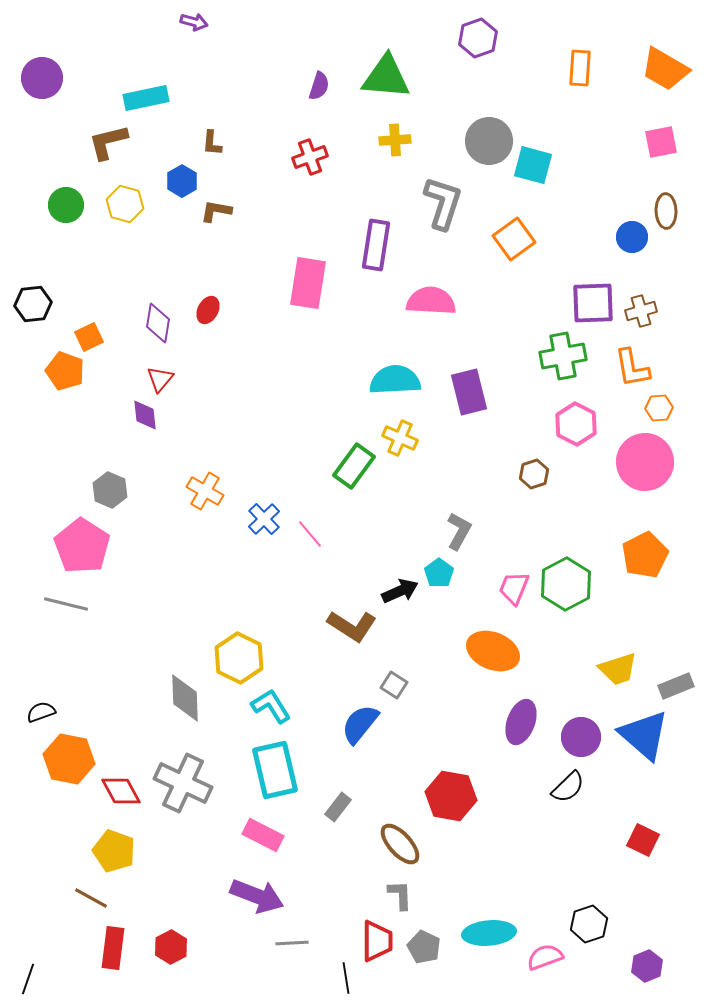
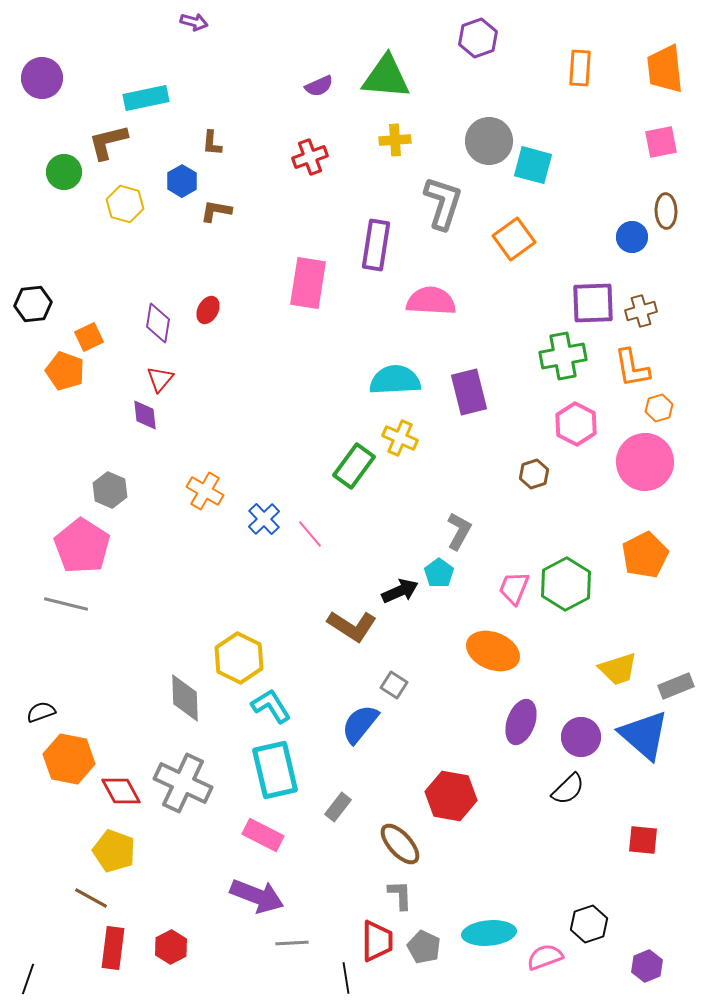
orange trapezoid at (665, 69): rotated 54 degrees clockwise
purple semicircle at (319, 86): rotated 48 degrees clockwise
green circle at (66, 205): moved 2 px left, 33 px up
orange hexagon at (659, 408): rotated 12 degrees counterclockwise
black semicircle at (568, 787): moved 2 px down
red square at (643, 840): rotated 20 degrees counterclockwise
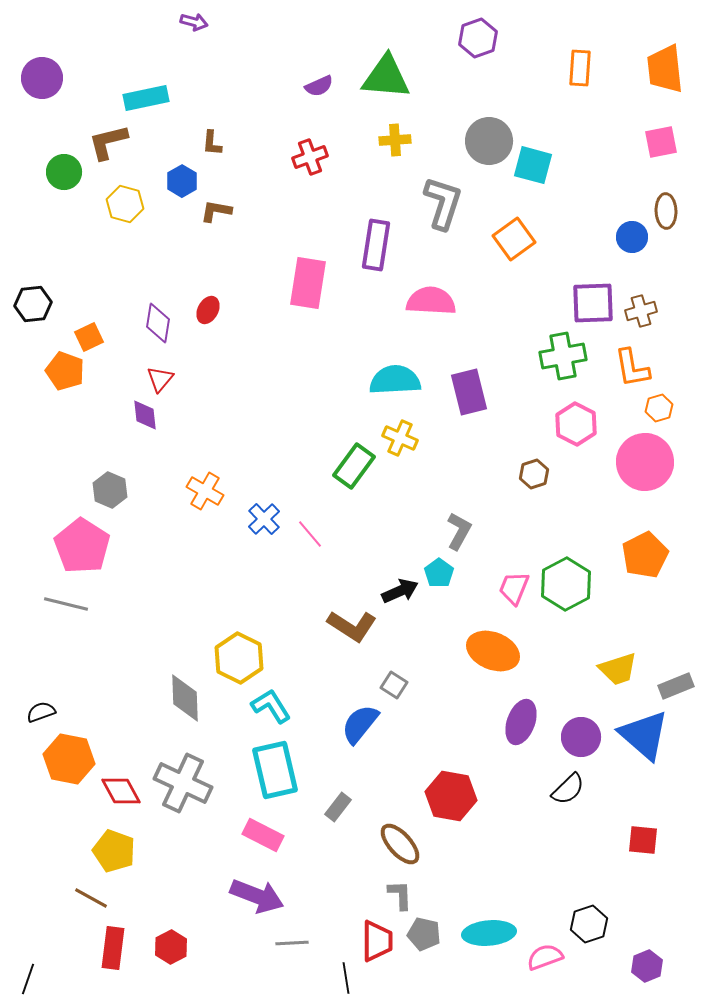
gray pentagon at (424, 947): moved 13 px up; rotated 12 degrees counterclockwise
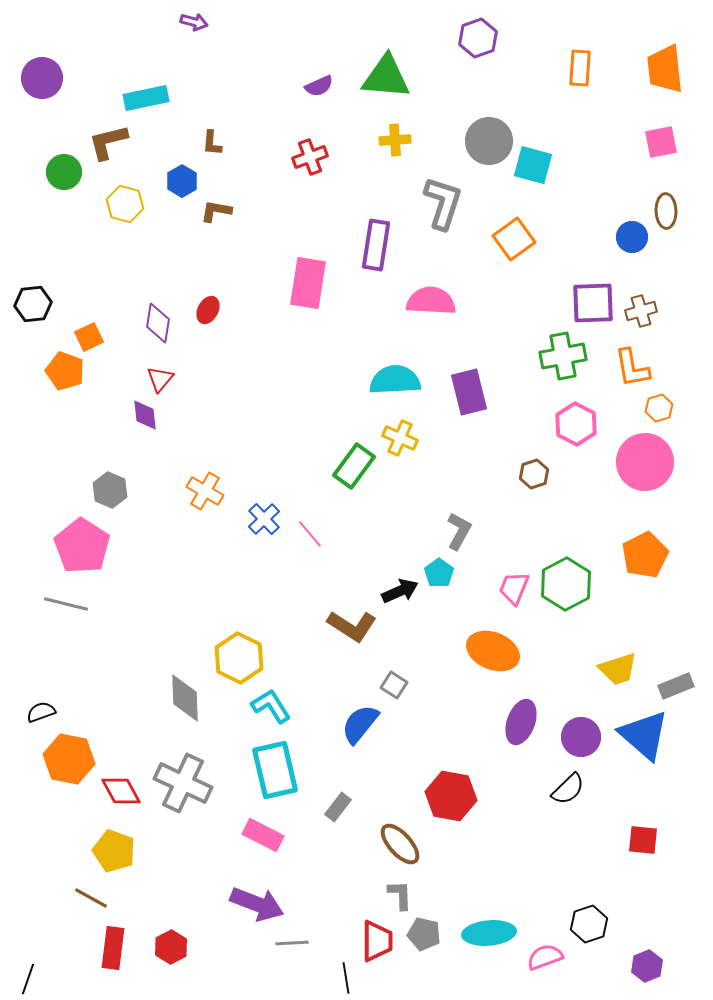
purple arrow at (257, 896): moved 8 px down
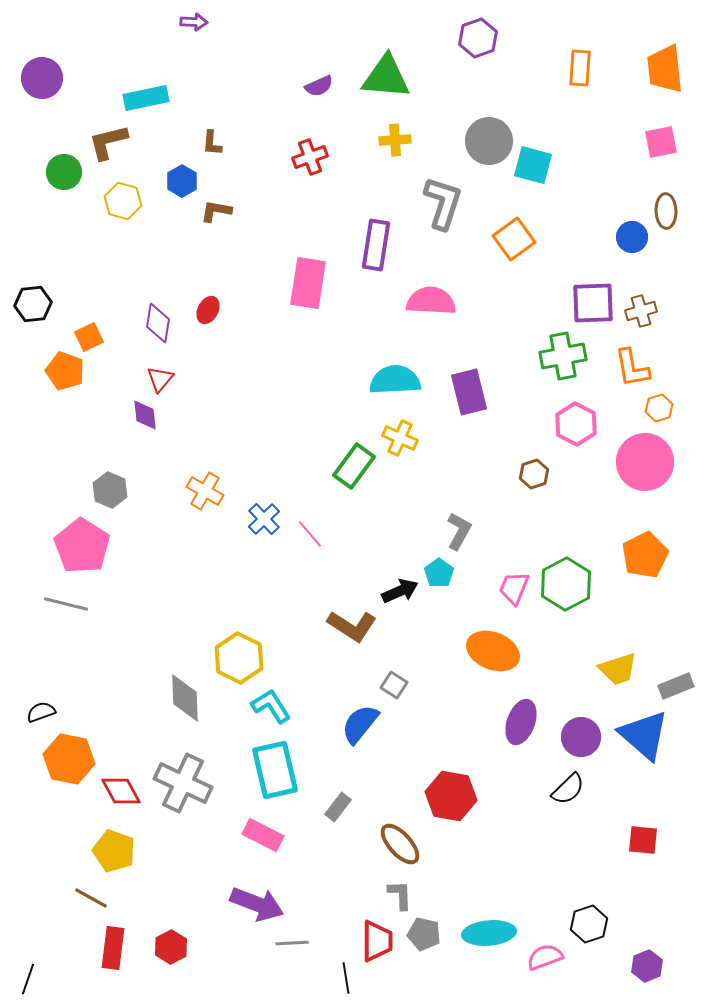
purple arrow at (194, 22): rotated 12 degrees counterclockwise
yellow hexagon at (125, 204): moved 2 px left, 3 px up
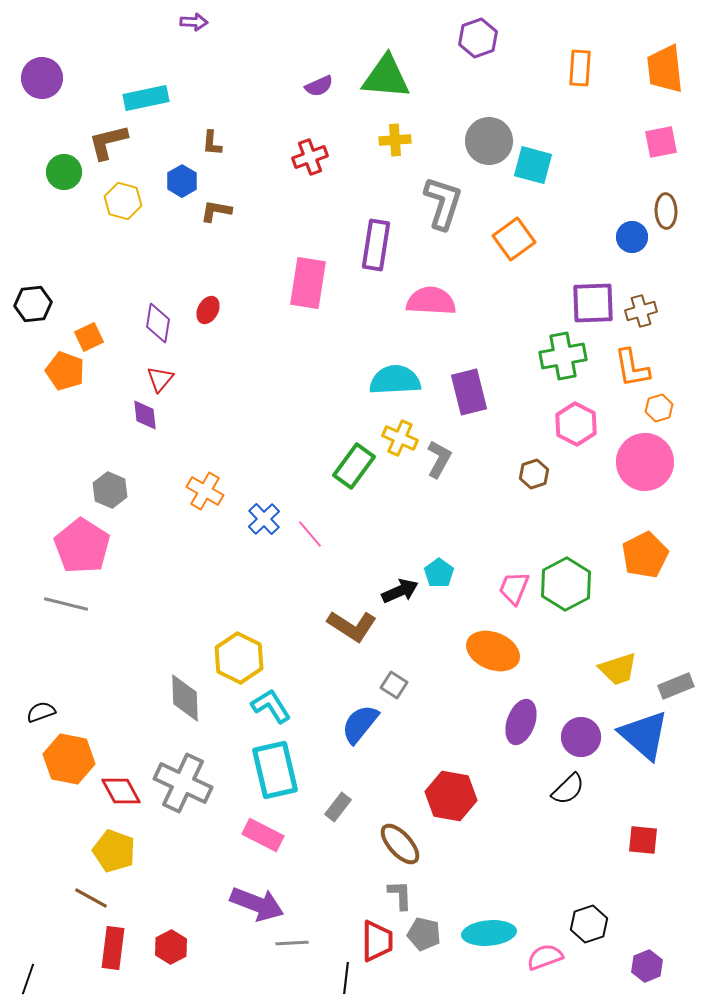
gray L-shape at (459, 531): moved 20 px left, 72 px up
black line at (346, 978): rotated 16 degrees clockwise
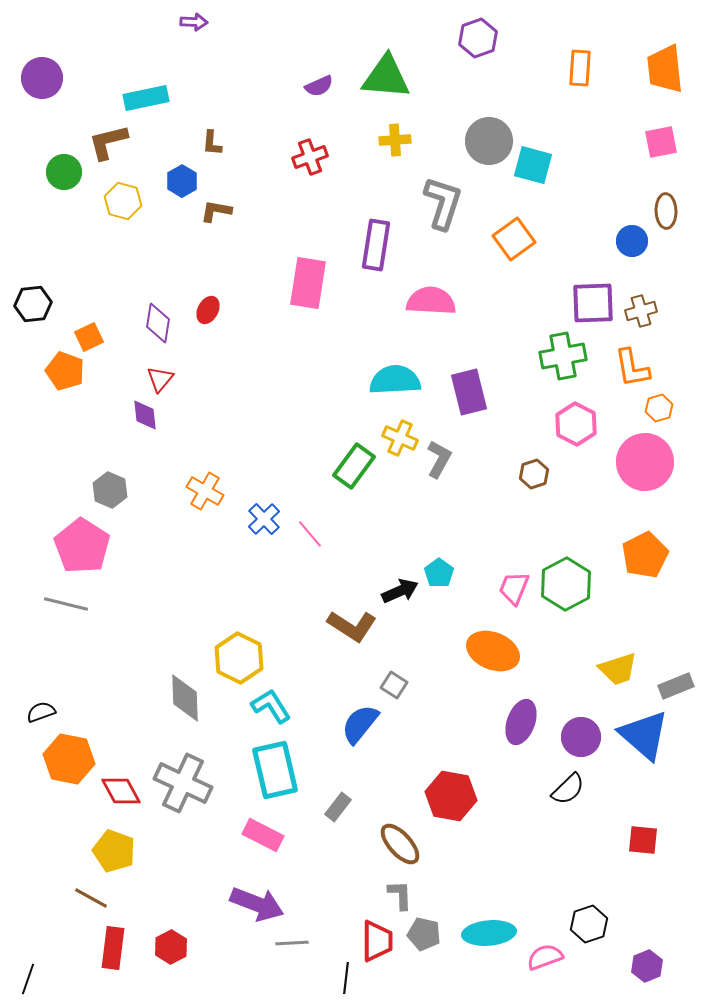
blue circle at (632, 237): moved 4 px down
